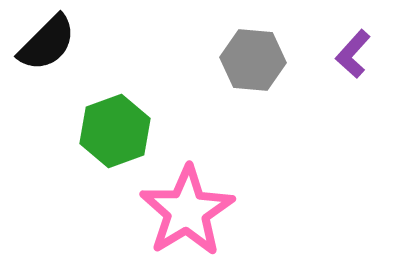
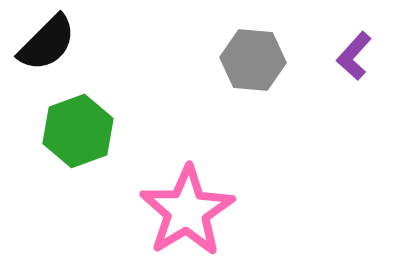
purple L-shape: moved 1 px right, 2 px down
green hexagon: moved 37 px left
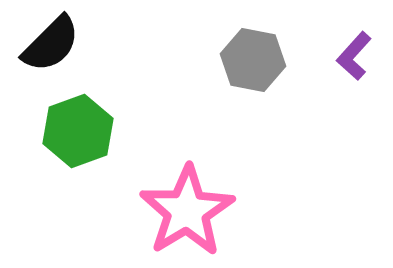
black semicircle: moved 4 px right, 1 px down
gray hexagon: rotated 6 degrees clockwise
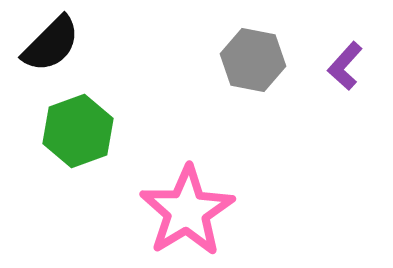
purple L-shape: moved 9 px left, 10 px down
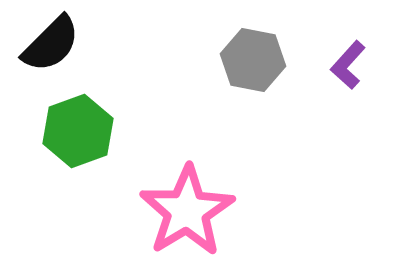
purple L-shape: moved 3 px right, 1 px up
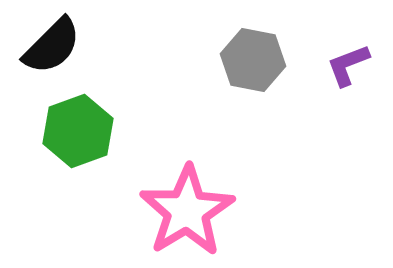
black semicircle: moved 1 px right, 2 px down
purple L-shape: rotated 27 degrees clockwise
